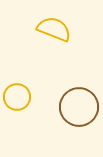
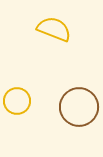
yellow circle: moved 4 px down
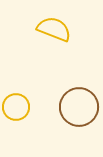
yellow circle: moved 1 px left, 6 px down
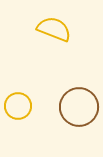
yellow circle: moved 2 px right, 1 px up
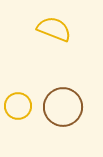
brown circle: moved 16 px left
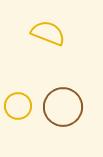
yellow semicircle: moved 6 px left, 4 px down
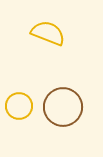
yellow circle: moved 1 px right
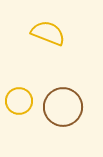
yellow circle: moved 5 px up
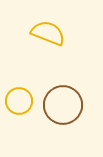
brown circle: moved 2 px up
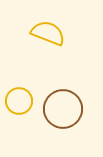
brown circle: moved 4 px down
